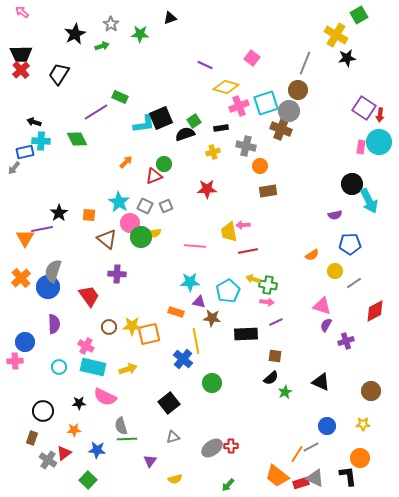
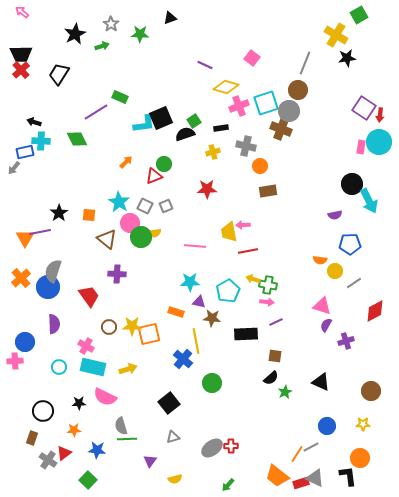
purple line at (42, 229): moved 2 px left, 3 px down
orange semicircle at (312, 255): moved 8 px right, 5 px down; rotated 40 degrees clockwise
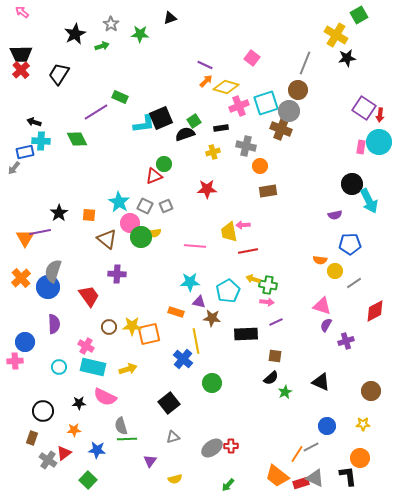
orange arrow at (126, 162): moved 80 px right, 81 px up
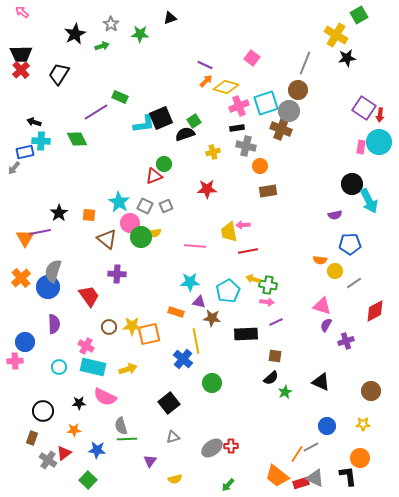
black rectangle at (221, 128): moved 16 px right
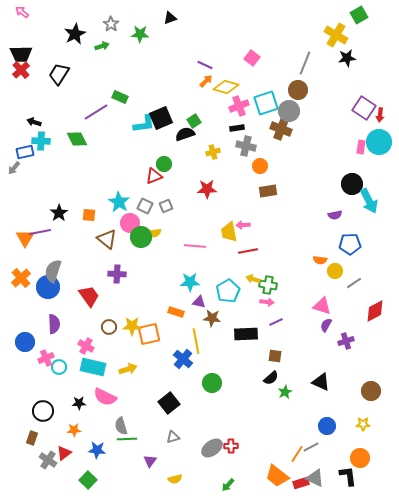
pink cross at (15, 361): moved 31 px right, 3 px up; rotated 21 degrees counterclockwise
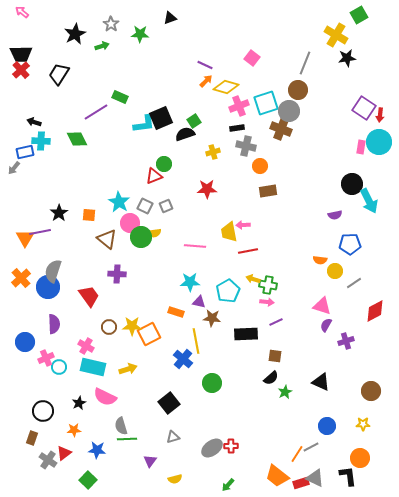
orange square at (149, 334): rotated 15 degrees counterclockwise
black star at (79, 403): rotated 24 degrees counterclockwise
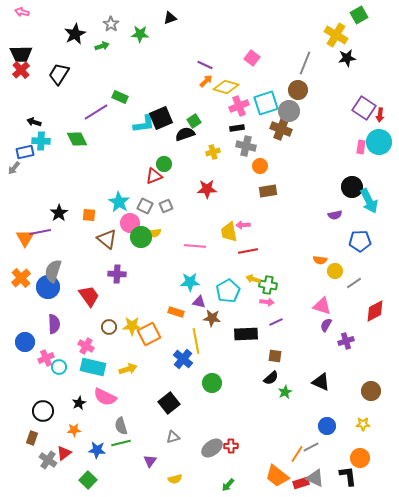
pink arrow at (22, 12): rotated 24 degrees counterclockwise
black circle at (352, 184): moved 3 px down
blue pentagon at (350, 244): moved 10 px right, 3 px up
green line at (127, 439): moved 6 px left, 4 px down; rotated 12 degrees counterclockwise
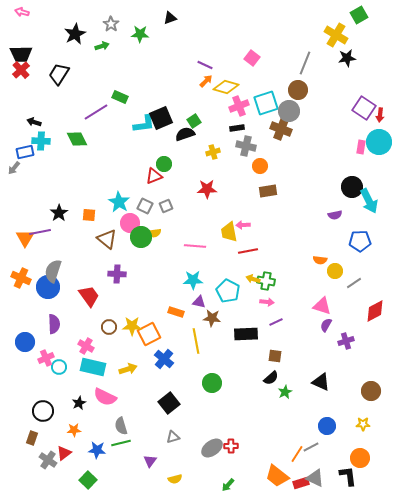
orange cross at (21, 278): rotated 24 degrees counterclockwise
cyan star at (190, 282): moved 3 px right, 2 px up
green cross at (268, 285): moved 2 px left, 4 px up
cyan pentagon at (228, 291): rotated 15 degrees counterclockwise
blue cross at (183, 359): moved 19 px left
